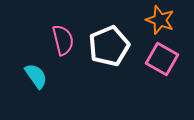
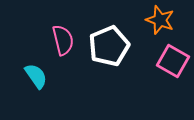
pink square: moved 11 px right, 2 px down
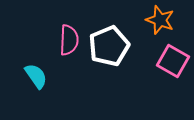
pink semicircle: moved 6 px right; rotated 16 degrees clockwise
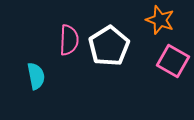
white pentagon: rotated 9 degrees counterclockwise
cyan semicircle: rotated 24 degrees clockwise
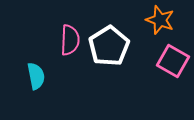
pink semicircle: moved 1 px right
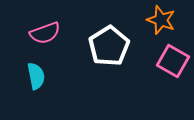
orange star: moved 1 px right
pink semicircle: moved 25 px left, 7 px up; rotated 68 degrees clockwise
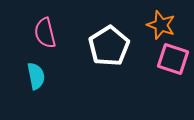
orange star: moved 5 px down
pink semicircle: rotated 96 degrees clockwise
pink square: moved 2 px up; rotated 12 degrees counterclockwise
